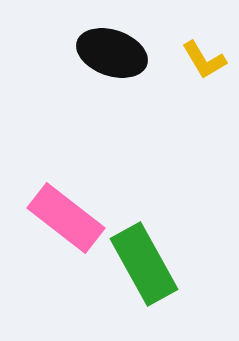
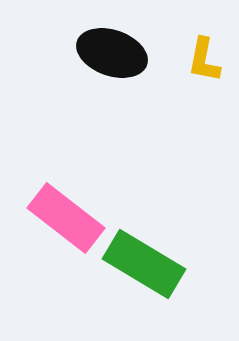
yellow L-shape: rotated 42 degrees clockwise
green rectangle: rotated 30 degrees counterclockwise
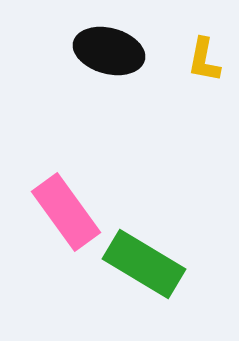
black ellipse: moved 3 px left, 2 px up; rotated 4 degrees counterclockwise
pink rectangle: moved 6 px up; rotated 16 degrees clockwise
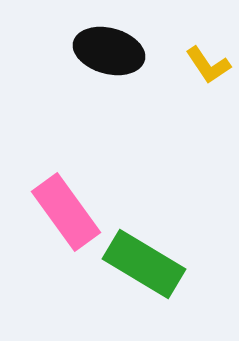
yellow L-shape: moved 4 px right, 5 px down; rotated 45 degrees counterclockwise
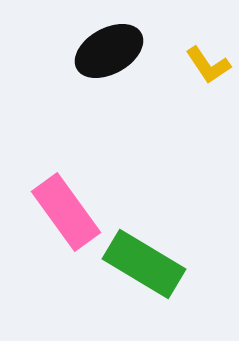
black ellipse: rotated 44 degrees counterclockwise
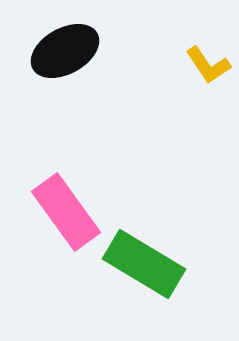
black ellipse: moved 44 px left
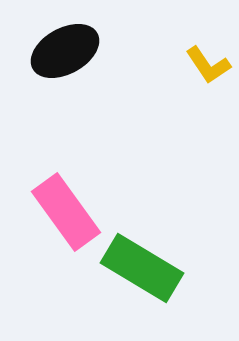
green rectangle: moved 2 px left, 4 px down
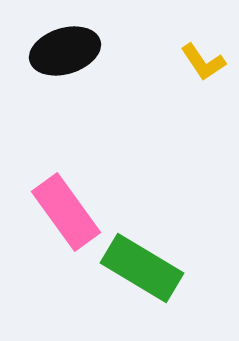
black ellipse: rotated 12 degrees clockwise
yellow L-shape: moved 5 px left, 3 px up
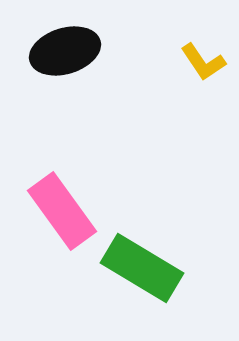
pink rectangle: moved 4 px left, 1 px up
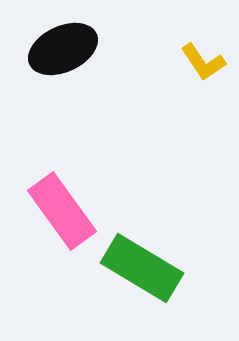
black ellipse: moved 2 px left, 2 px up; rotated 8 degrees counterclockwise
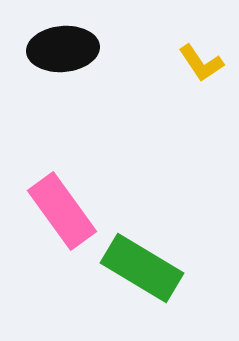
black ellipse: rotated 20 degrees clockwise
yellow L-shape: moved 2 px left, 1 px down
